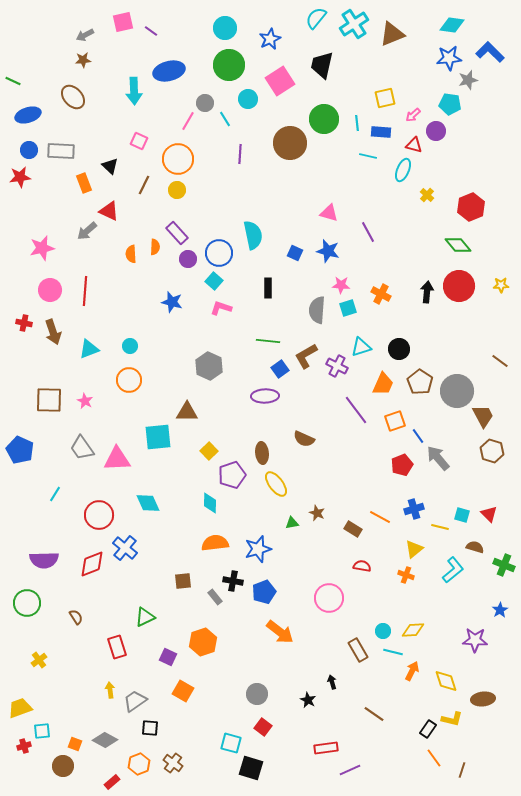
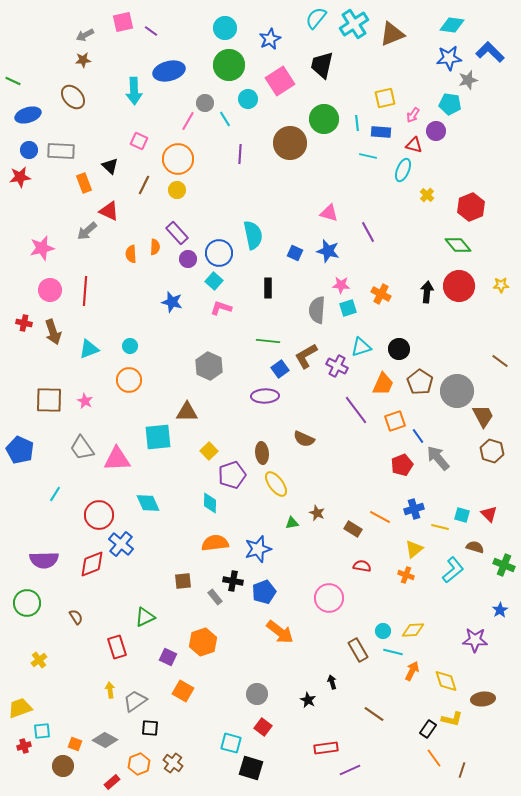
pink arrow at (413, 115): rotated 14 degrees counterclockwise
blue cross at (125, 548): moved 4 px left, 4 px up
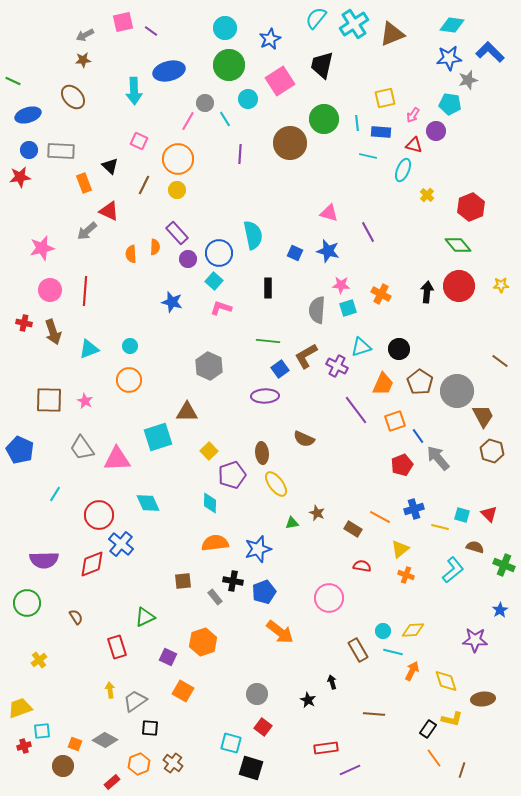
cyan square at (158, 437): rotated 12 degrees counterclockwise
yellow triangle at (414, 549): moved 14 px left
brown line at (374, 714): rotated 30 degrees counterclockwise
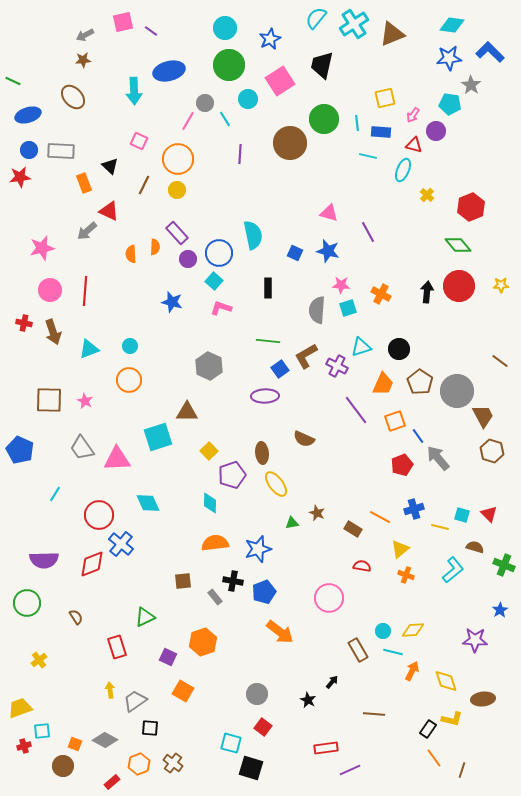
gray star at (468, 80): moved 3 px right, 5 px down; rotated 24 degrees counterclockwise
black arrow at (332, 682): rotated 56 degrees clockwise
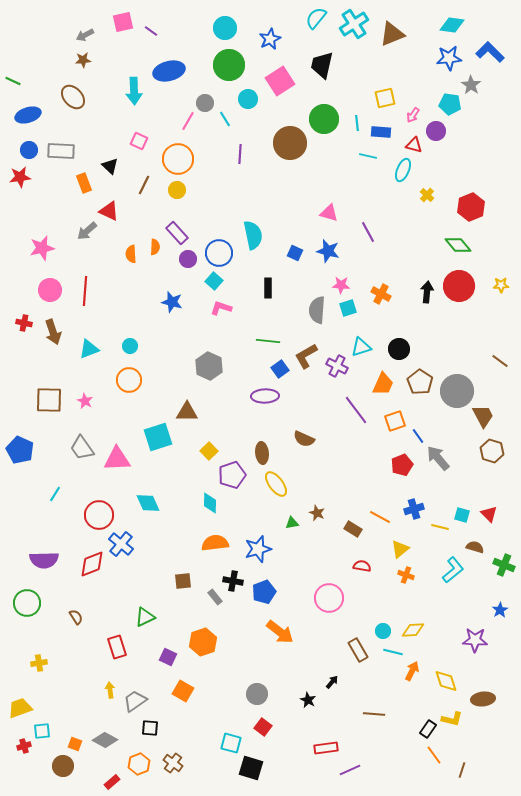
yellow cross at (39, 660): moved 3 px down; rotated 28 degrees clockwise
orange line at (434, 758): moved 3 px up
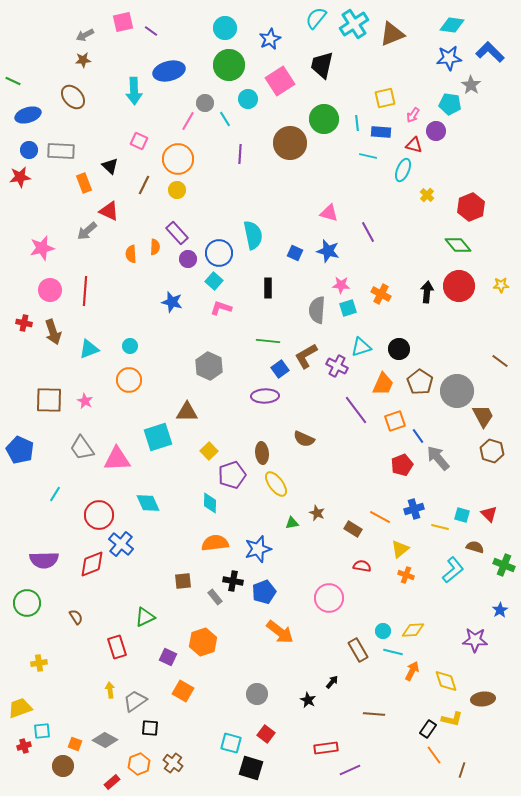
red square at (263, 727): moved 3 px right, 7 px down
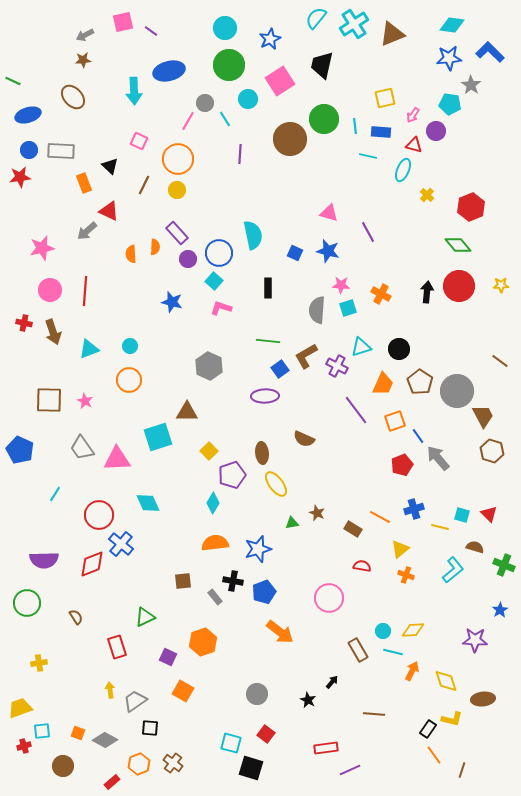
cyan line at (357, 123): moved 2 px left, 3 px down
brown circle at (290, 143): moved 4 px up
cyan diamond at (210, 503): moved 3 px right; rotated 30 degrees clockwise
orange square at (75, 744): moved 3 px right, 11 px up
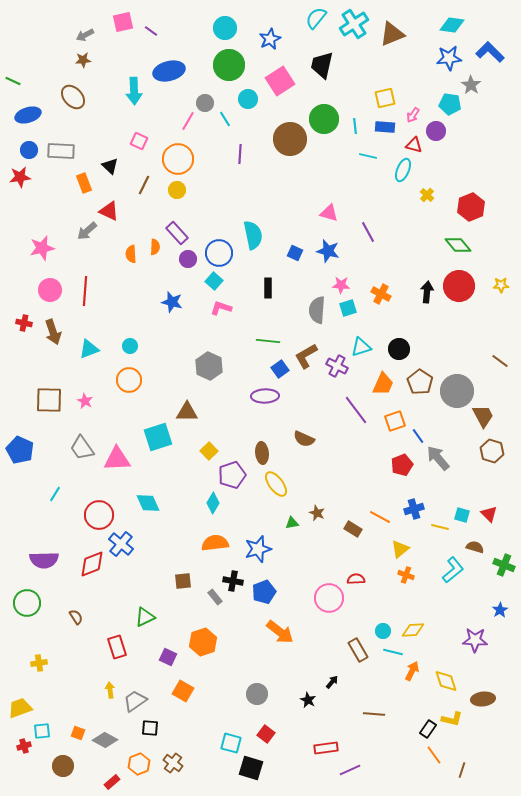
blue rectangle at (381, 132): moved 4 px right, 5 px up
red semicircle at (362, 566): moved 6 px left, 13 px down; rotated 12 degrees counterclockwise
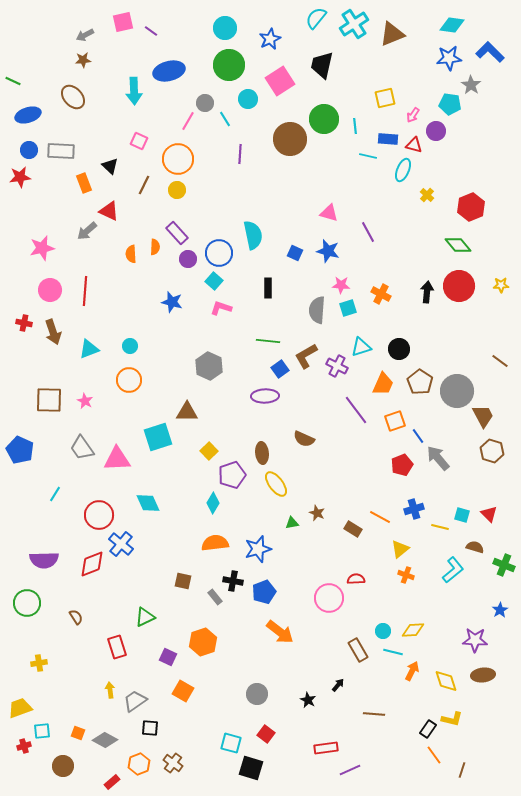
blue rectangle at (385, 127): moved 3 px right, 12 px down
brown square at (183, 581): rotated 18 degrees clockwise
black arrow at (332, 682): moved 6 px right, 3 px down
brown ellipse at (483, 699): moved 24 px up
